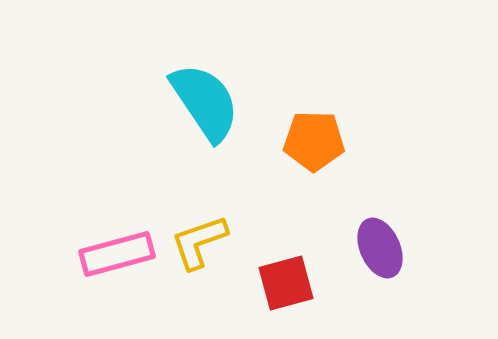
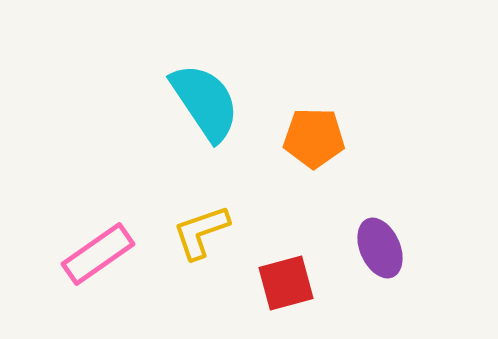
orange pentagon: moved 3 px up
yellow L-shape: moved 2 px right, 10 px up
pink rectangle: moved 19 px left; rotated 20 degrees counterclockwise
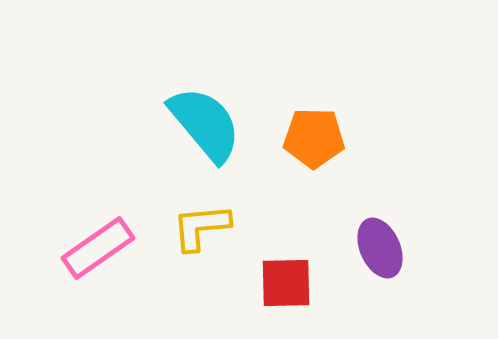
cyan semicircle: moved 22 px down; rotated 6 degrees counterclockwise
yellow L-shape: moved 5 px up; rotated 14 degrees clockwise
pink rectangle: moved 6 px up
red square: rotated 14 degrees clockwise
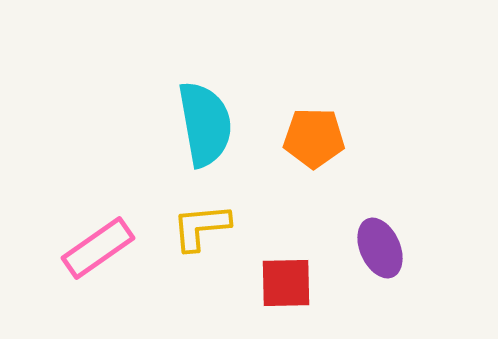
cyan semicircle: rotated 30 degrees clockwise
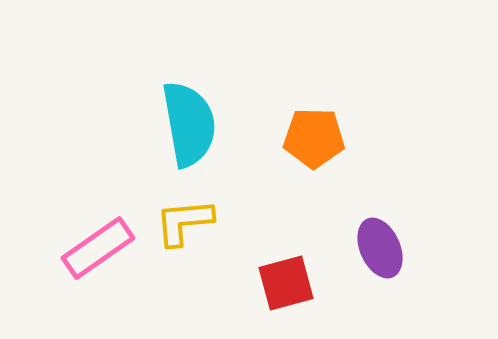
cyan semicircle: moved 16 px left
yellow L-shape: moved 17 px left, 5 px up
red square: rotated 14 degrees counterclockwise
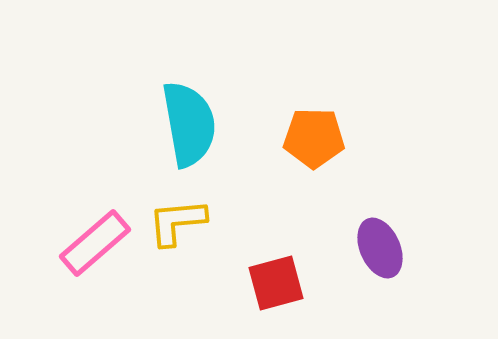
yellow L-shape: moved 7 px left
pink rectangle: moved 3 px left, 5 px up; rotated 6 degrees counterclockwise
red square: moved 10 px left
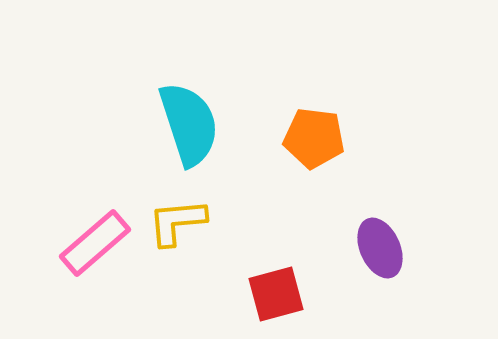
cyan semicircle: rotated 8 degrees counterclockwise
orange pentagon: rotated 6 degrees clockwise
red square: moved 11 px down
